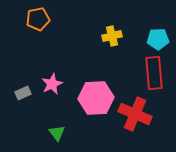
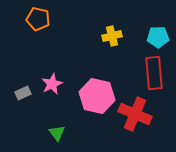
orange pentagon: rotated 25 degrees clockwise
cyan pentagon: moved 2 px up
pink hexagon: moved 1 px right, 2 px up; rotated 16 degrees clockwise
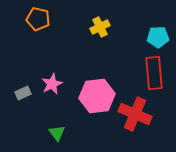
yellow cross: moved 12 px left, 9 px up; rotated 12 degrees counterclockwise
pink hexagon: rotated 20 degrees counterclockwise
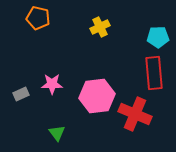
orange pentagon: moved 1 px up
pink star: rotated 25 degrees clockwise
gray rectangle: moved 2 px left, 1 px down
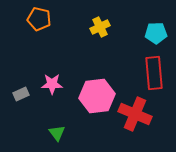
orange pentagon: moved 1 px right, 1 px down
cyan pentagon: moved 2 px left, 4 px up
